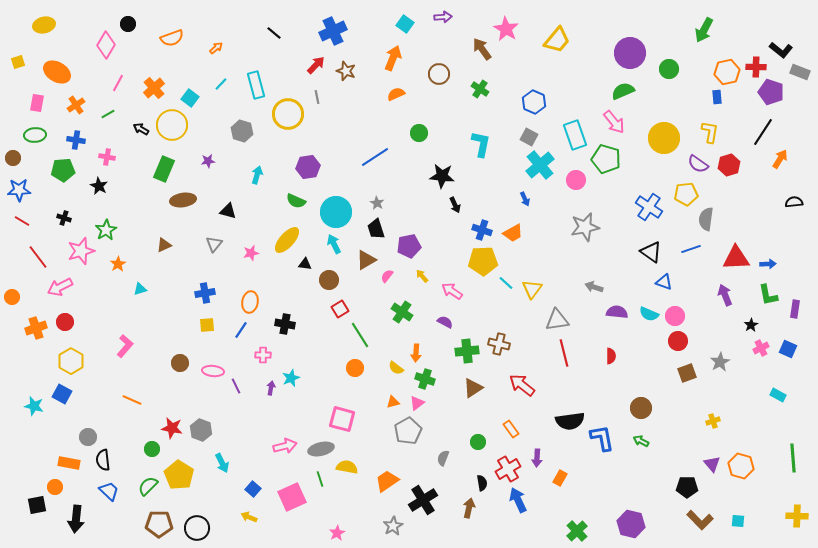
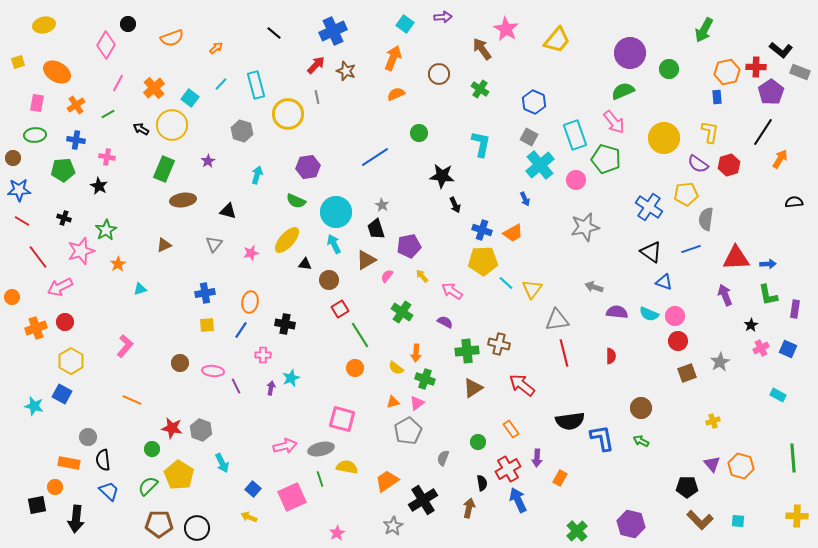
purple pentagon at (771, 92): rotated 20 degrees clockwise
purple star at (208, 161): rotated 24 degrees counterclockwise
gray star at (377, 203): moved 5 px right, 2 px down
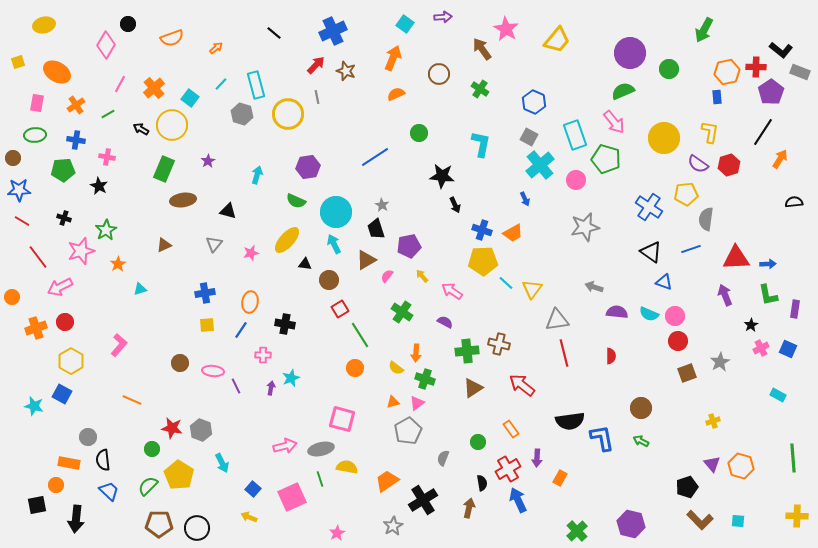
pink line at (118, 83): moved 2 px right, 1 px down
gray hexagon at (242, 131): moved 17 px up
pink L-shape at (125, 346): moved 6 px left, 1 px up
orange circle at (55, 487): moved 1 px right, 2 px up
black pentagon at (687, 487): rotated 20 degrees counterclockwise
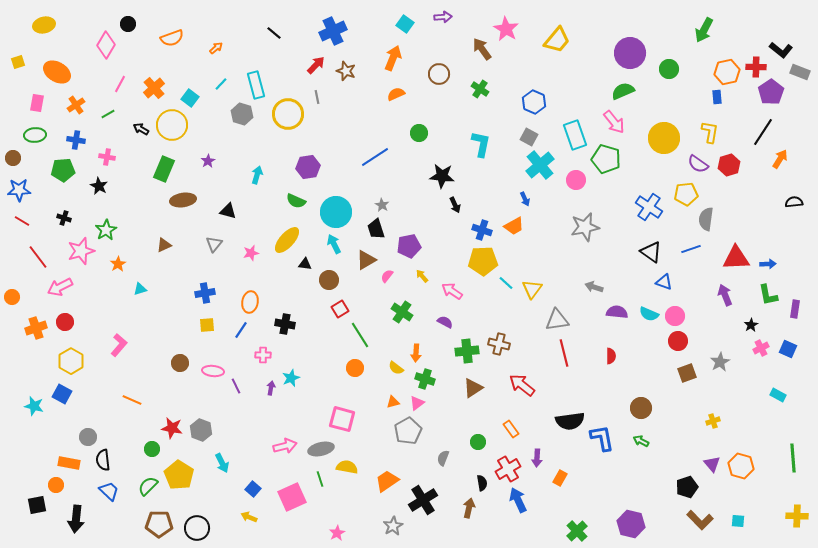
orange trapezoid at (513, 233): moved 1 px right, 7 px up
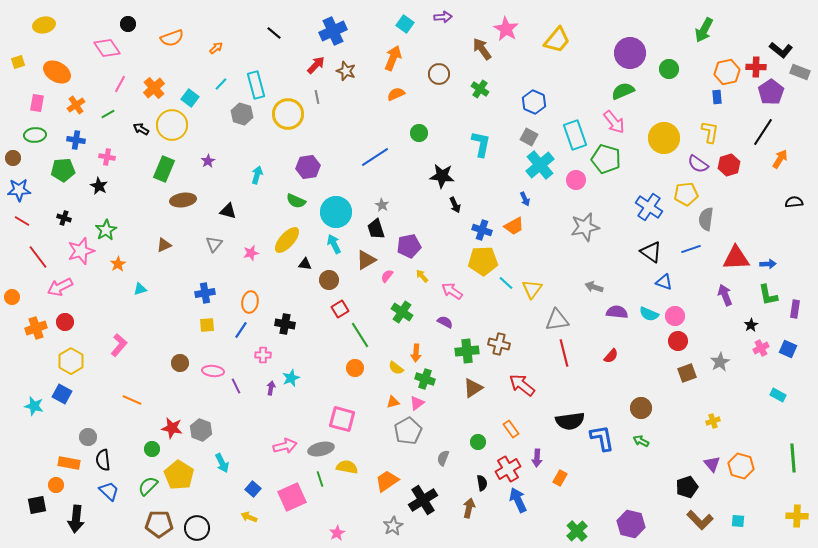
pink diamond at (106, 45): moved 1 px right, 3 px down; rotated 64 degrees counterclockwise
red semicircle at (611, 356): rotated 42 degrees clockwise
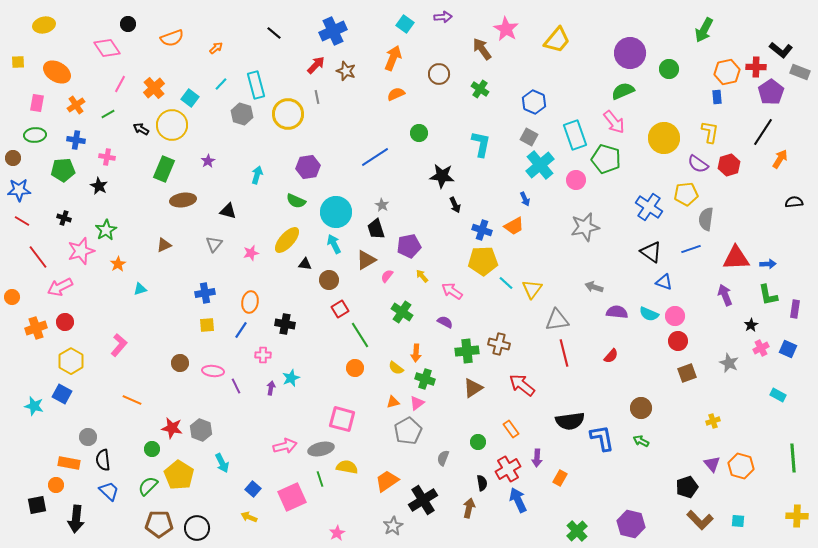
yellow square at (18, 62): rotated 16 degrees clockwise
gray star at (720, 362): moved 9 px right, 1 px down; rotated 18 degrees counterclockwise
